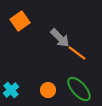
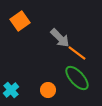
green ellipse: moved 2 px left, 11 px up
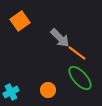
green ellipse: moved 3 px right
cyan cross: moved 2 px down; rotated 14 degrees clockwise
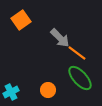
orange square: moved 1 px right, 1 px up
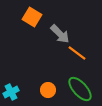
orange square: moved 11 px right, 3 px up; rotated 24 degrees counterclockwise
gray arrow: moved 4 px up
green ellipse: moved 11 px down
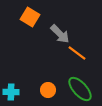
orange square: moved 2 px left
cyan cross: rotated 28 degrees clockwise
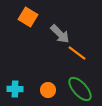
orange square: moved 2 px left
cyan cross: moved 4 px right, 3 px up
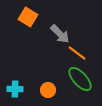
green ellipse: moved 10 px up
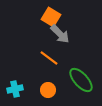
orange square: moved 23 px right
orange line: moved 28 px left, 5 px down
green ellipse: moved 1 px right, 1 px down
cyan cross: rotated 14 degrees counterclockwise
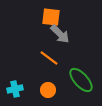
orange square: rotated 24 degrees counterclockwise
